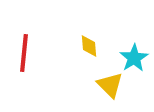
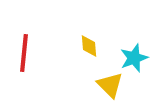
cyan star: rotated 12 degrees clockwise
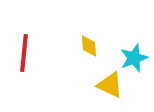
yellow triangle: rotated 20 degrees counterclockwise
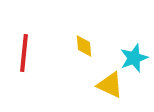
yellow diamond: moved 5 px left
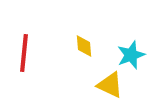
cyan star: moved 3 px left, 3 px up
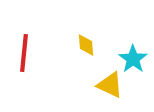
yellow diamond: moved 2 px right, 1 px up
cyan star: moved 2 px right, 4 px down; rotated 16 degrees counterclockwise
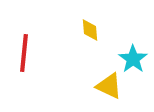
yellow diamond: moved 4 px right, 15 px up
yellow triangle: moved 1 px left, 1 px down
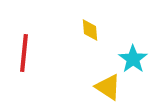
yellow triangle: moved 1 px left, 1 px down; rotated 8 degrees clockwise
